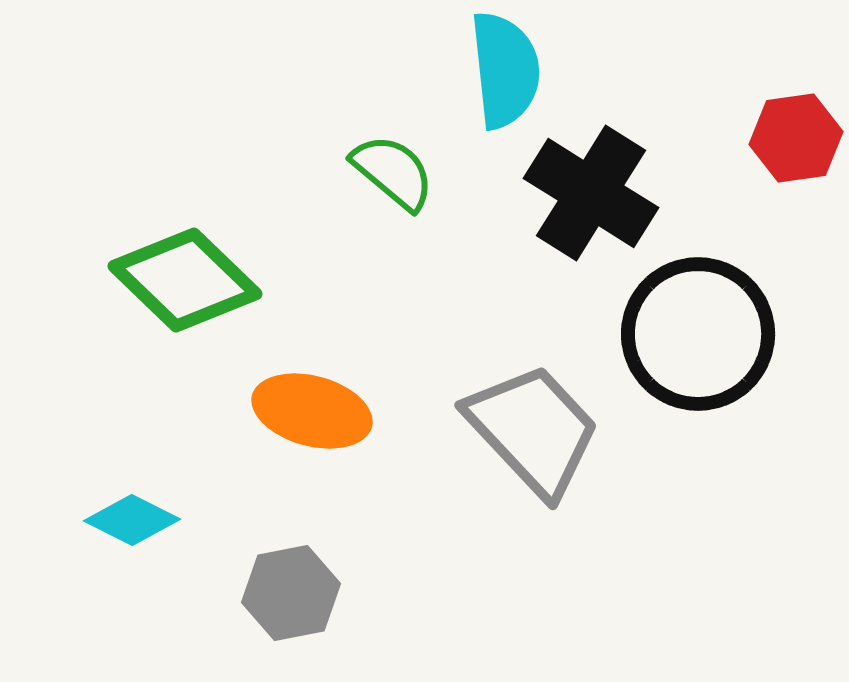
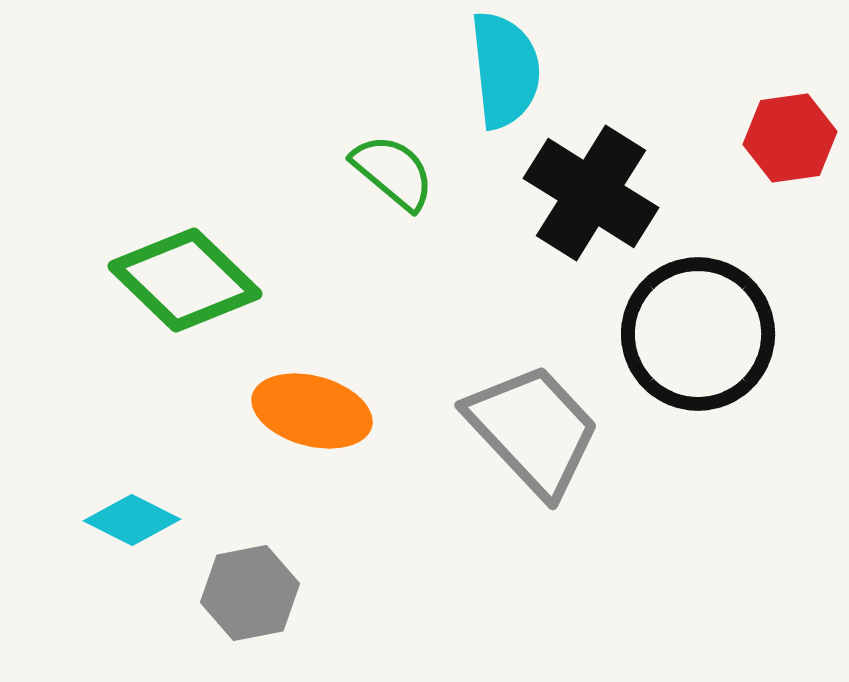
red hexagon: moved 6 px left
gray hexagon: moved 41 px left
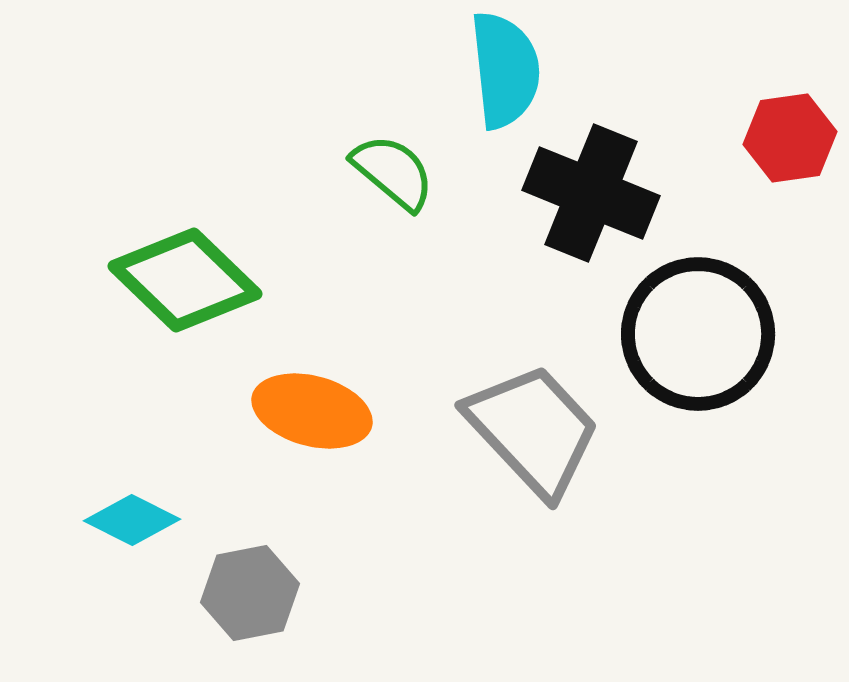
black cross: rotated 10 degrees counterclockwise
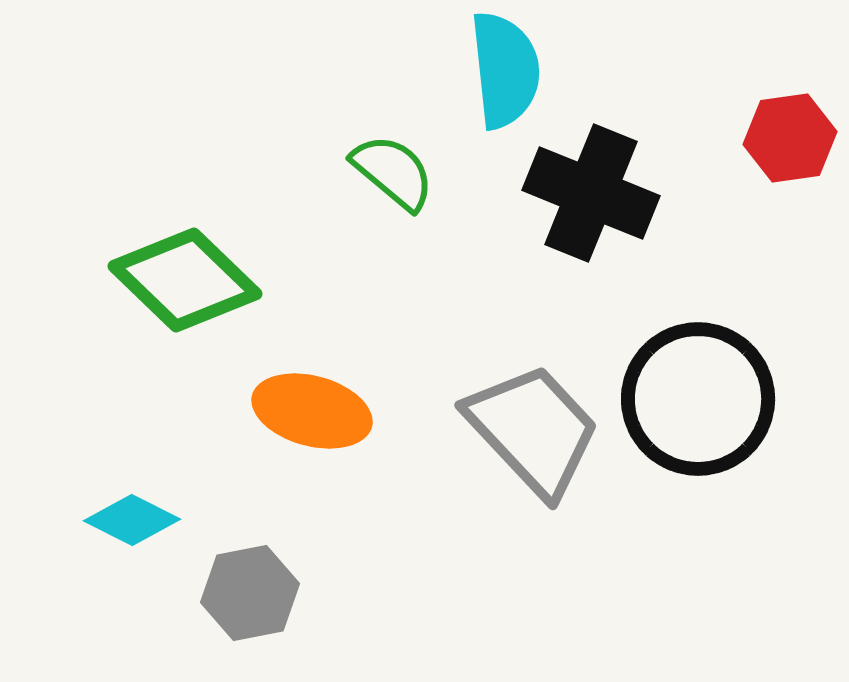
black circle: moved 65 px down
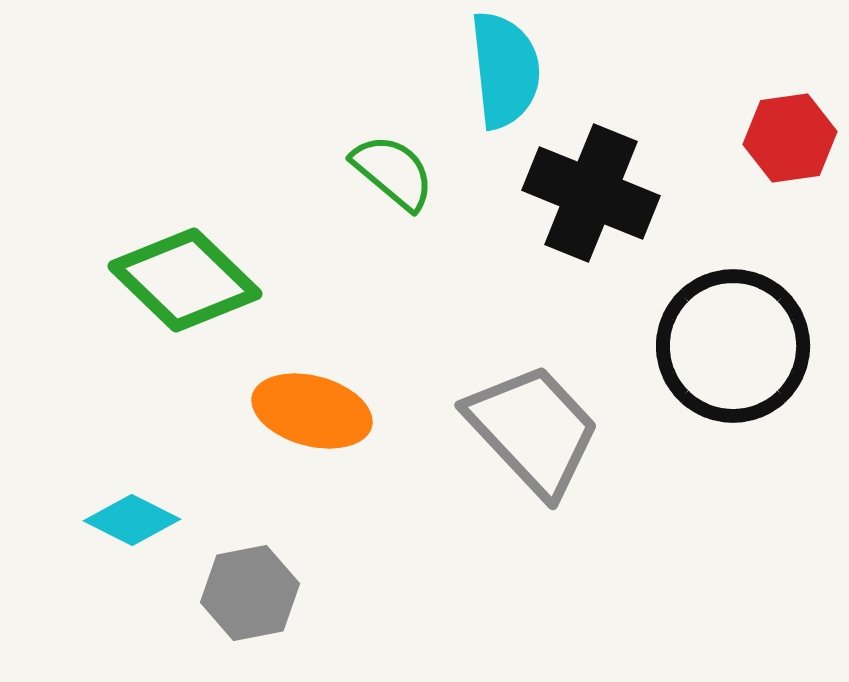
black circle: moved 35 px right, 53 px up
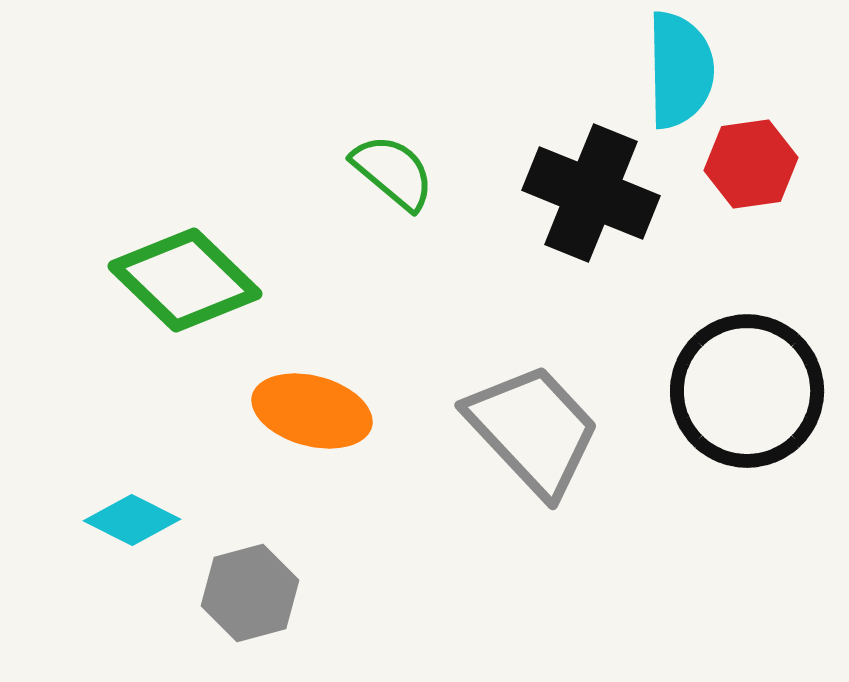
cyan semicircle: moved 175 px right; rotated 5 degrees clockwise
red hexagon: moved 39 px left, 26 px down
black circle: moved 14 px right, 45 px down
gray hexagon: rotated 4 degrees counterclockwise
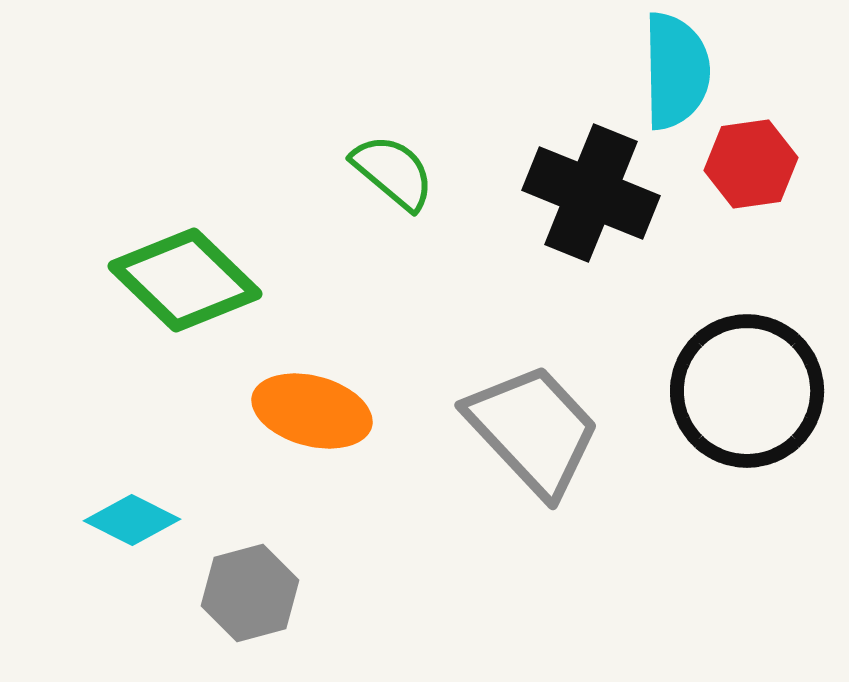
cyan semicircle: moved 4 px left, 1 px down
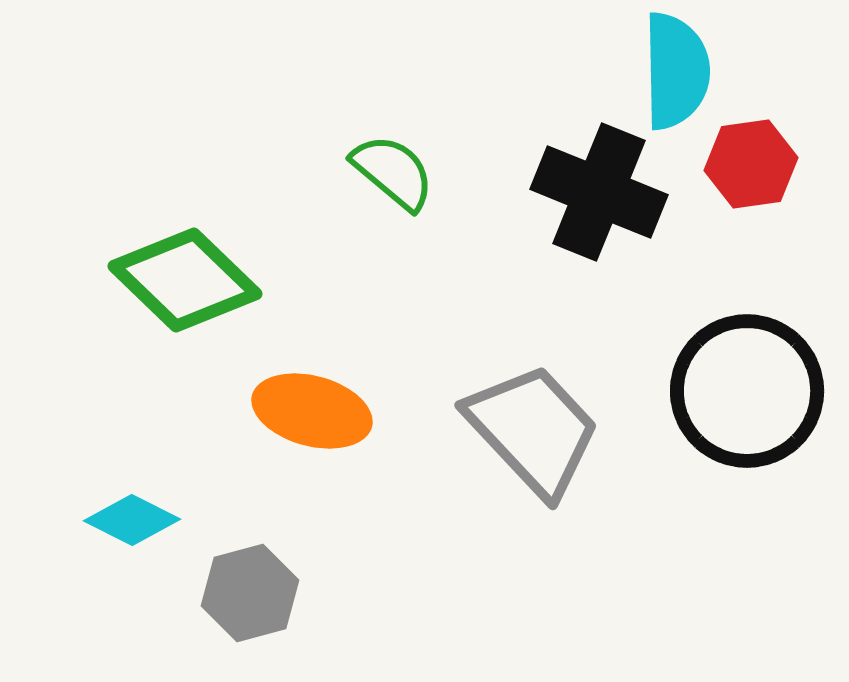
black cross: moved 8 px right, 1 px up
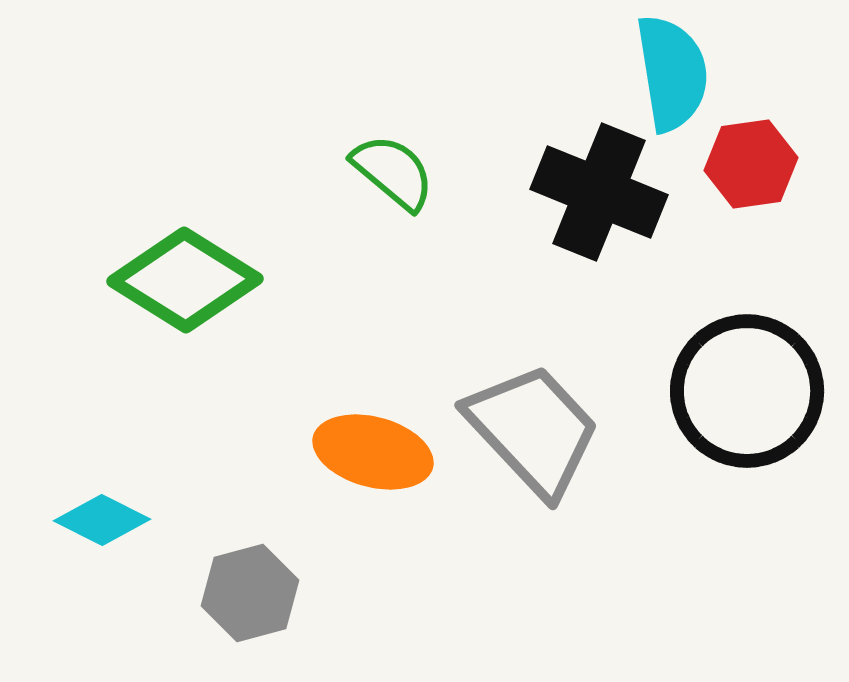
cyan semicircle: moved 4 px left, 2 px down; rotated 8 degrees counterclockwise
green diamond: rotated 12 degrees counterclockwise
orange ellipse: moved 61 px right, 41 px down
cyan diamond: moved 30 px left
